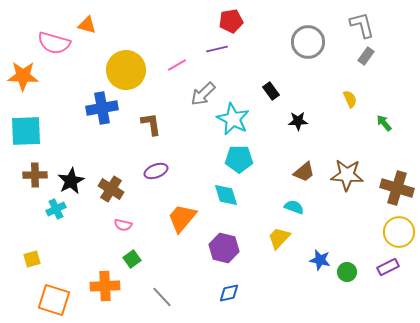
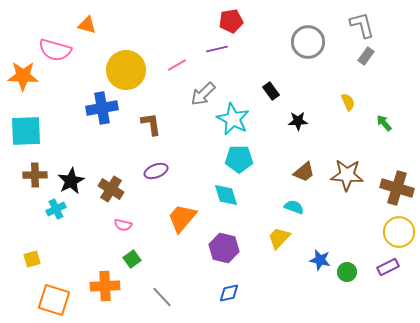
pink semicircle at (54, 43): moved 1 px right, 7 px down
yellow semicircle at (350, 99): moved 2 px left, 3 px down
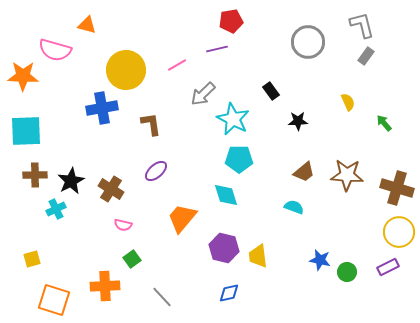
purple ellipse at (156, 171): rotated 20 degrees counterclockwise
yellow trapezoid at (279, 238): moved 21 px left, 18 px down; rotated 50 degrees counterclockwise
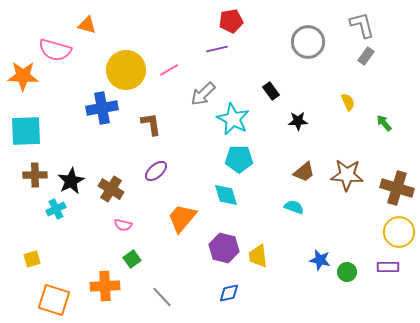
pink line at (177, 65): moved 8 px left, 5 px down
purple rectangle at (388, 267): rotated 25 degrees clockwise
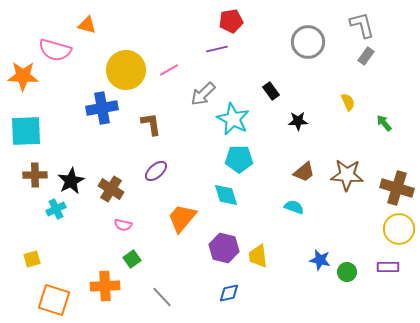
yellow circle at (399, 232): moved 3 px up
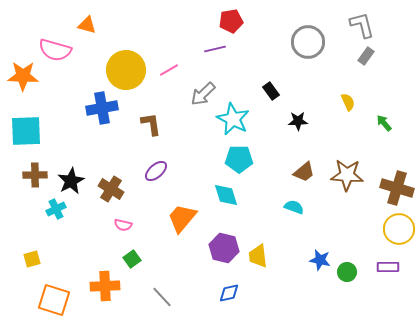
purple line at (217, 49): moved 2 px left
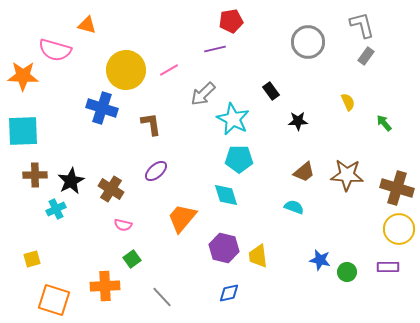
blue cross at (102, 108): rotated 28 degrees clockwise
cyan square at (26, 131): moved 3 px left
